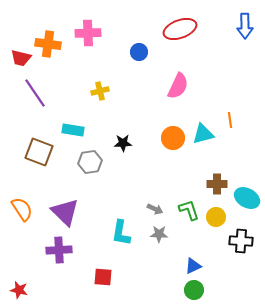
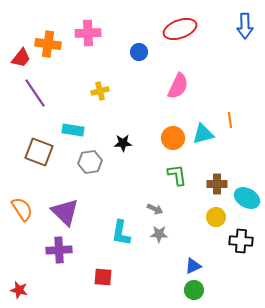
red trapezoid: rotated 65 degrees counterclockwise
green L-shape: moved 12 px left, 35 px up; rotated 10 degrees clockwise
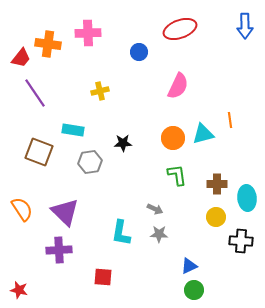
cyan ellipse: rotated 55 degrees clockwise
blue triangle: moved 4 px left
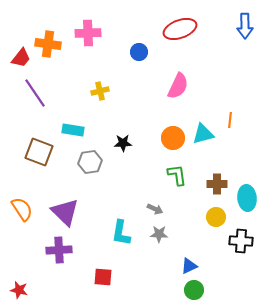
orange line: rotated 14 degrees clockwise
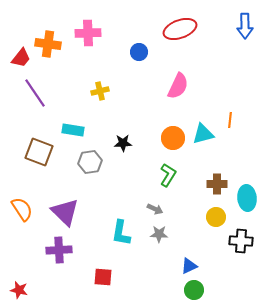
green L-shape: moved 9 px left; rotated 40 degrees clockwise
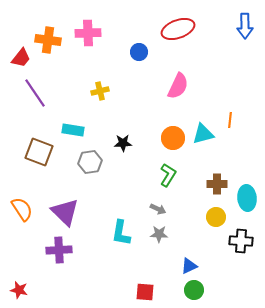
red ellipse: moved 2 px left
orange cross: moved 4 px up
gray arrow: moved 3 px right
red square: moved 42 px right, 15 px down
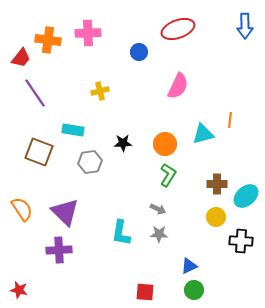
orange circle: moved 8 px left, 6 px down
cyan ellipse: moved 1 px left, 2 px up; rotated 55 degrees clockwise
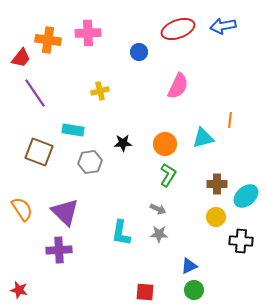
blue arrow: moved 22 px left; rotated 80 degrees clockwise
cyan triangle: moved 4 px down
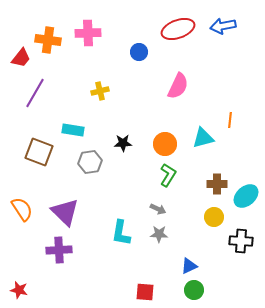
purple line: rotated 64 degrees clockwise
yellow circle: moved 2 px left
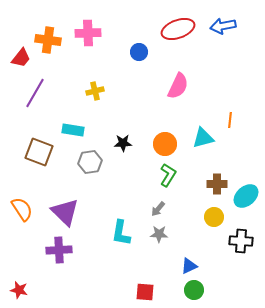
yellow cross: moved 5 px left
gray arrow: rotated 105 degrees clockwise
